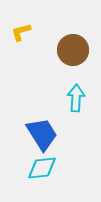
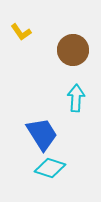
yellow L-shape: rotated 110 degrees counterclockwise
cyan diamond: moved 8 px right; rotated 24 degrees clockwise
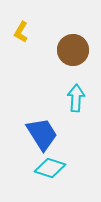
yellow L-shape: rotated 65 degrees clockwise
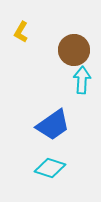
brown circle: moved 1 px right
cyan arrow: moved 6 px right, 18 px up
blue trapezoid: moved 11 px right, 9 px up; rotated 87 degrees clockwise
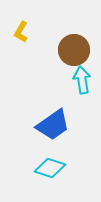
cyan arrow: rotated 12 degrees counterclockwise
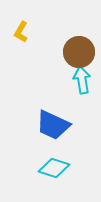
brown circle: moved 5 px right, 2 px down
blue trapezoid: rotated 60 degrees clockwise
cyan diamond: moved 4 px right
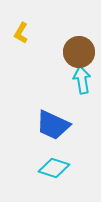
yellow L-shape: moved 1 px down
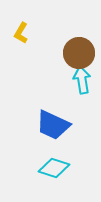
brown circle: moved 1 px down
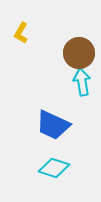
cyan arrow: moved 2 px down
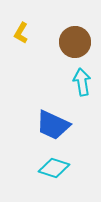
brown circle: moved 4 px left, 11 px up
